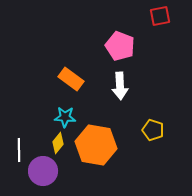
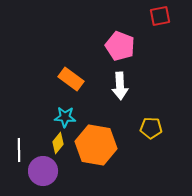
yellow pentagon: moved 2 px left, 2 px up; rotated 15 degrees counterclockwise
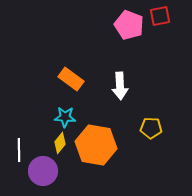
pink pentagon: moved 9 px right, 21 px up
yellow diamond: moved 2 px right
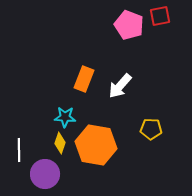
orange rectangle: moved 13 px right; rotated 75 degrees clockwise
white arrow: rotated 44 degrees clockwise
yellow pentagon: moved 1 px down
yellow diamond: rotated 20 degrees counterclockwise
purple circle: moved 2 px right, 3 px down
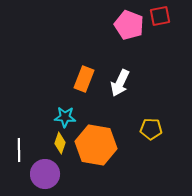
white arrow: moved 3 px up; rotated 16 degrees counterclockwise
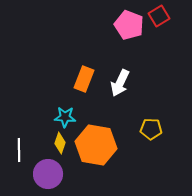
red square: moved 1 px left; rotated 20 degrees counterclockwise
purple circle: moved 3 px right
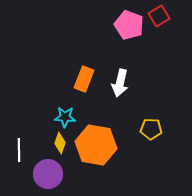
white arrow: rotated 12 degrees counterclockwise
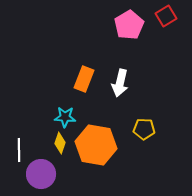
red square: moved 7 px right
pink pentagon: rotated 20 degrees clockwise
yellow pentagon: moved 7 px left
purple circle: moved 7 px left
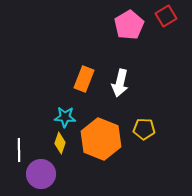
orange hexagon: moved 5 px right, 6 px up; rotated 12 degrees clockwise
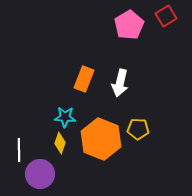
yellow pentagon: moved 6 px left
purple circle: moved 1 px left
